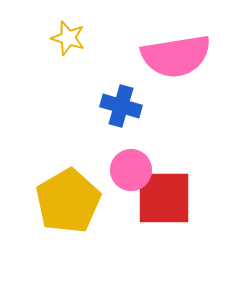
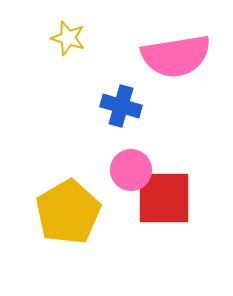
yellow pentagon: moved 11 px down
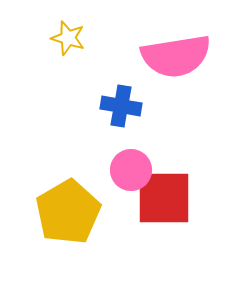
blue cross: rotated 6 degrees counterclockwise
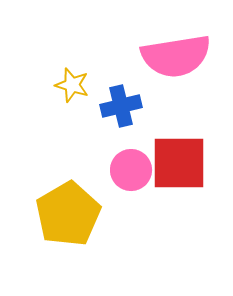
yellow star: moved 4 px right, 47 px down
blue cross: rotated 24 degrees counterclockwise
red square: moved 15 px right, 35 px up
yellow pentagon: moved 2 px down
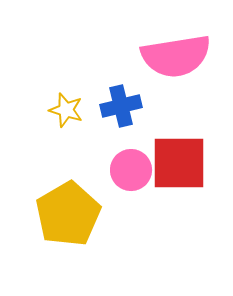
yellow star: moved 6 px left, 25 px down
